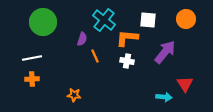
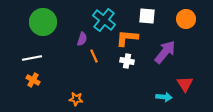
white square: moved 1 px left, 4 px up
orange line: moved 1 px left
orange cross: moved 1 px right, 1 px down; rotated 32 degrees clockwise
orange star: moved 2 px right, 4 px down
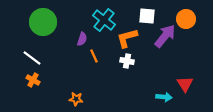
orange L-shape: rotated 20 degrees counterclockwise
purple arrow: moved 16 px up
white line: rotated 48 degrees clockwise
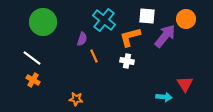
orange L-shape: moved 3 px right, 1 px up
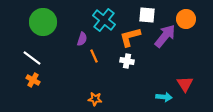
white square: moved 1 px up
orange star: moved 19 px right
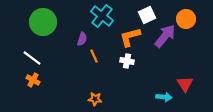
white square: rotated 30 degrees counterclockwise
cyan cross: moved 2 px left, 4 px up
